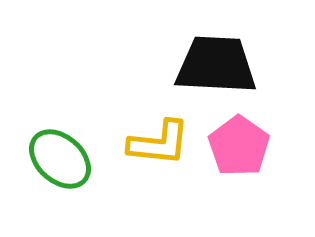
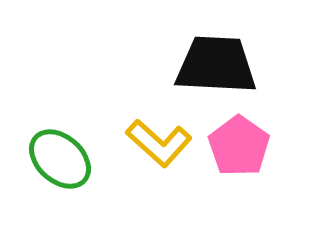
yellow L-shape: rotated 36 degrees clockwise
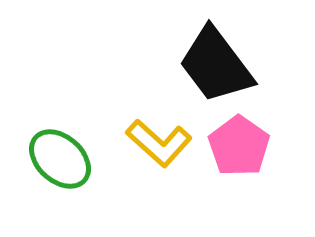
black trapezoid: rotated 130 degrees counterclockwise
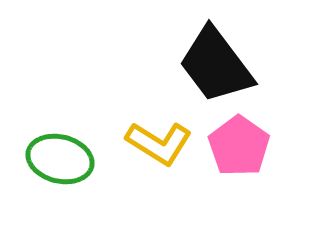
yellow L-shape: rotated 10 degrees counterclockwise
green ellipse: rotated 28 degrees counterclockwise
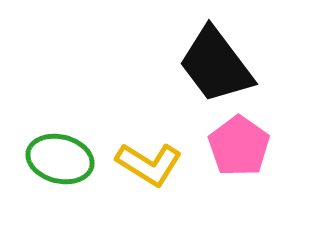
yellow L-shape: moved 10 px left, 21 px down
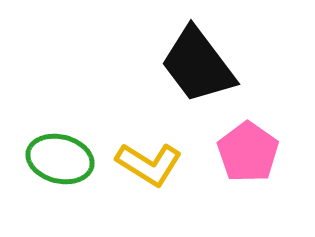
black trapezoid: moved 18 px left
pink pentagon: moved 9 px right, 6 px down
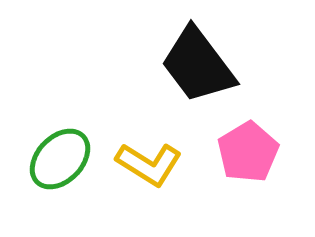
pink pentagon: rotated 6 degrees clockwise
green ellipse: rotated 60 degrees counterclockwise
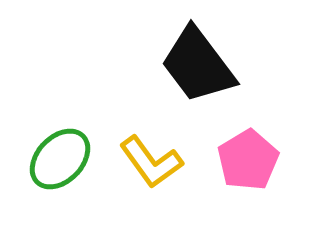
pink pentagon: moved 8 px down
yellow L-shape: moved 2 px right, 2 px up; rotated 22 degrees clockwise
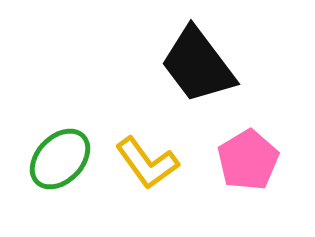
yellow L-shape: moved 4 px left, 1 px down
